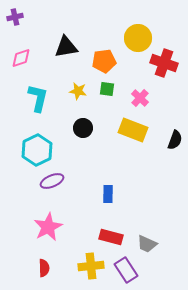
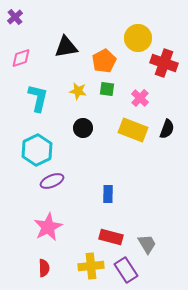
purple cross: rotated 28 degrees counterclockwise
orange pentagon: rotated 20 degrees counterclockwise
black semicircle: moved 8 px left, 11 px up
gray trapezoid: rotated 145 degrees counterclockwise
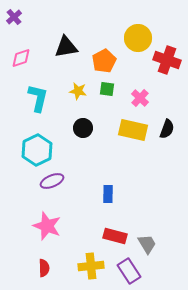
purple cross: moved 1 px left
red cross: moved 3 px right, 3 px up
yellow rectangle: rotated 8 degrees counterclockwise
pink star: moved 1 px left, 1 px up; rotated 24 degrees counterclockwise
red rectangle: moved 4 px right, 1 px up
purple rectangle: moved 3 px right, 1 px down
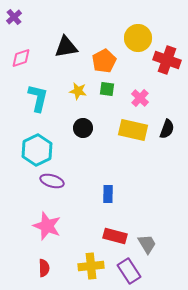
purple ellipse: rotated 40 degrees clockwise
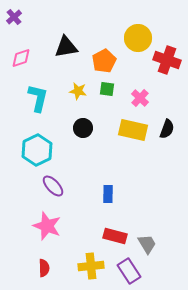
purple ellipse: moved 1 px right, 5 px down; rotated 30 degrees clockwise
